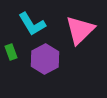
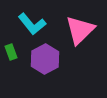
cyan L-shape: rotated 8 degrees counterclockwise
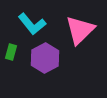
green rectangle: rotated 35 degrees clockwise
purple hexagon: moved 1 px up
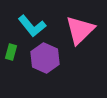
cyan L-shape: moved 2 px down
purple hexagon: rotated 8 degrees counterclockwise
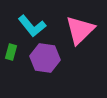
purple hexagon: rotated 16 degrees counterclockwise
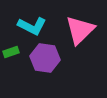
cyan L-shape: rotated 24 degrees counterclockwise
green rectangle: rotated 56 degrees clockwise
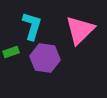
cyan L-shape: rotated 100 degrees counterclockwise
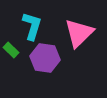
pink triangle: moved 1 px left, 3 px down
green rectangle: moved 2 px up; rotated 63 degrees clockwise
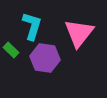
pink triangle: rotated 8 degrees counterclockwise
